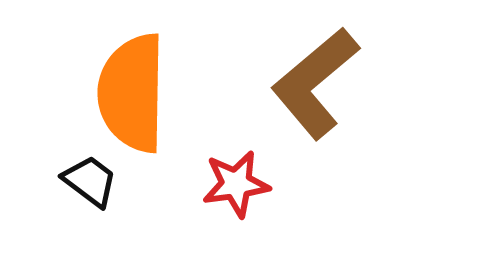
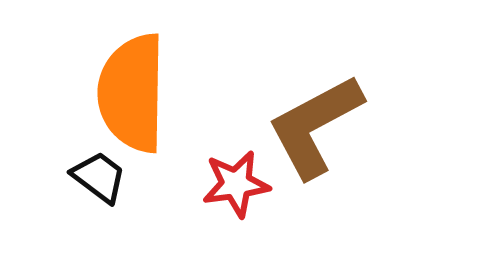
brown L-shape: moved 43 px down; rotated 12 degrees clockwise
black trapezoid: moved 9 px right, 4 px up
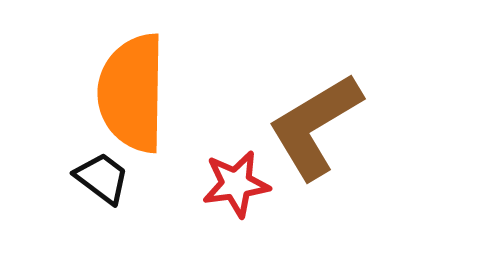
brown L-shape: rotated 3 degrees counterclockwise
black trapezoid: moved 3 px right, 1 px down
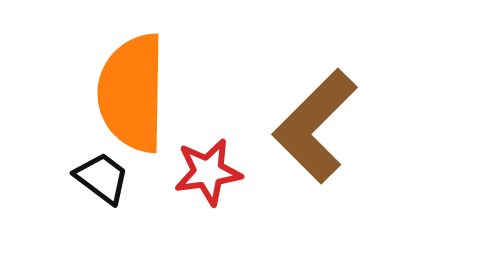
brown L-shape: rotated 14 degrees counterclockwise
red star: moved 28 px left, 12 px up
